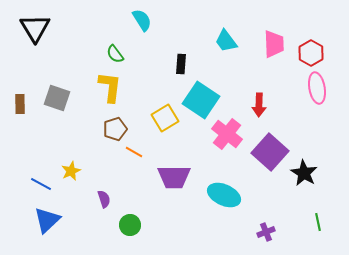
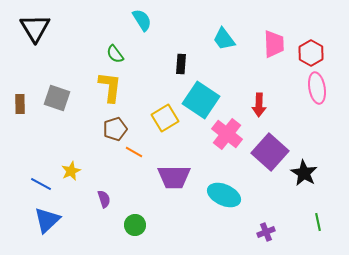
cyan trapezoid: moved 2 px left, 2 px up
green circle: moved 5 px right
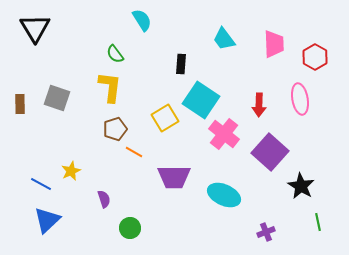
red hexagon: moved 4 px right, 4 px down
pink ellipse: moved 17 px left, 11 px down
pink cross: moved 3 px left
black star: moved 3 px left, 13 px down
green circle: moved 5 px left, 3 px down
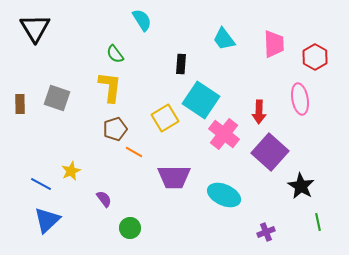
red arrow: moved 7 px down
purple semicircle: rotated 18 degrees counterclockwise
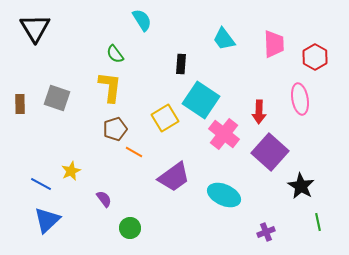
purple trapezoid: rotated 36 degrees counterclockwise
